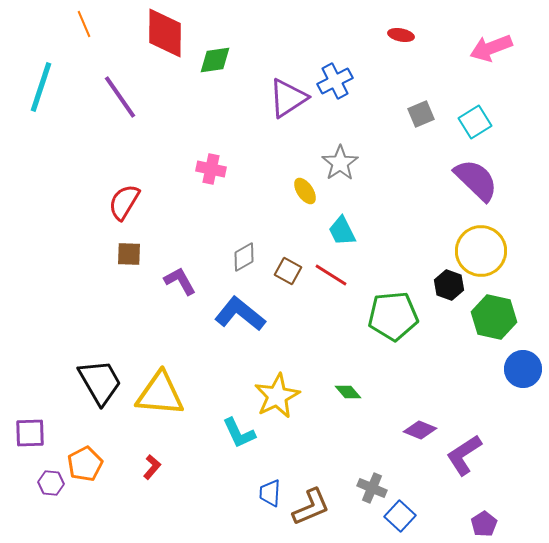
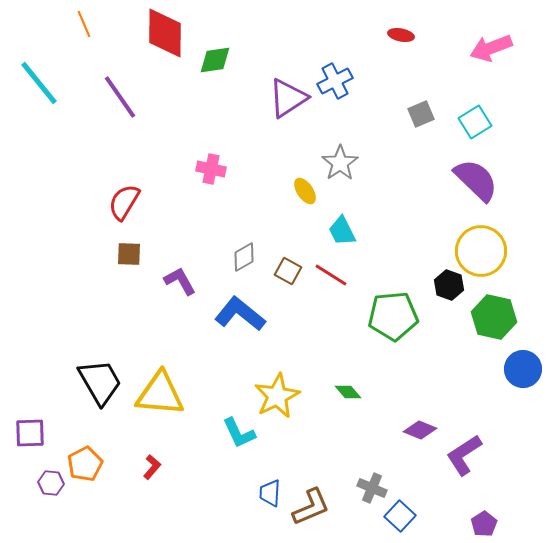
cyan line at (41, 87): moved 2 px left, 4 px up; rotated 57 degrees counterclockwise
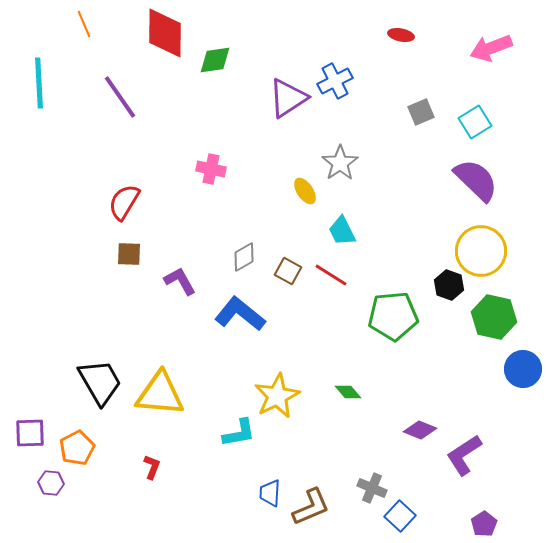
cyan line at (39, 83): rotated 36 degrees clockwise
gray square at (421, 114): moved 2 px up
cyan L-shape at (239, 433): rotated 75 degrees counterclockwise
orange pentagon at (85, 464): moved 8 px left, 16 px up
red L-shape at (152, 467): rotated 20 degrees counterclockwise
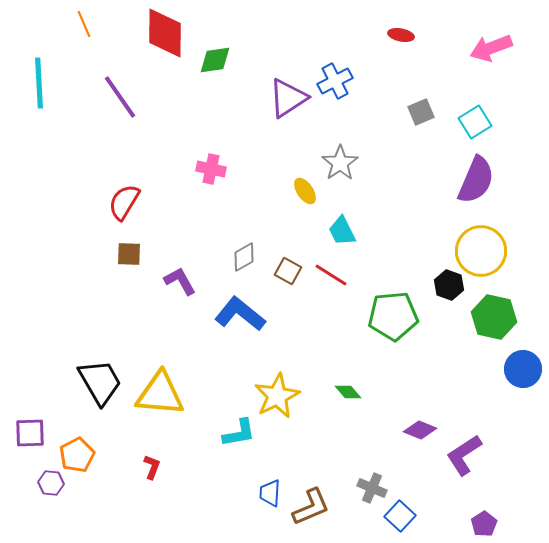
purple semicircle at (476, 180): rotated 69 degrees clockwise
orange pentagon at (77, 448): moved 7 px down
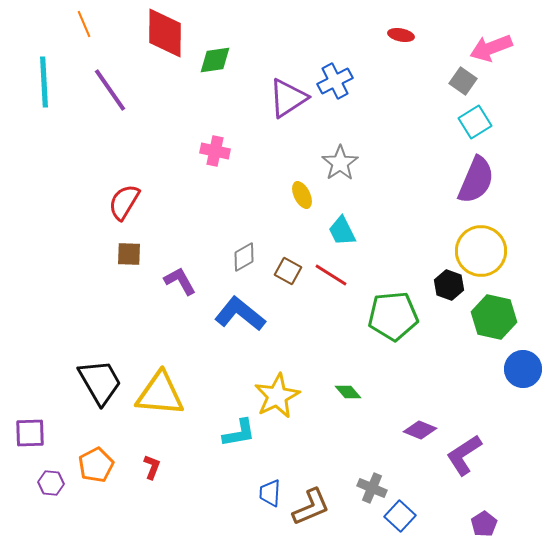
cyan line at (39, 83): moved 5 px right, 1 px up
purple line at (120, 97): moved 10 px left, 7 px up
gray square at (421, 112): moved 42 px right, 31 px up; rotated 32 degrees counterclockwise
pink cross at (211, 169): moved 4 px right, 18 px up
yellow ellipse at (305, 191): moved 3 px left, 4 px down; rotated 8 degrees clockwise
orange pentagon at (77, 455): moved 19 px right, 10 px down
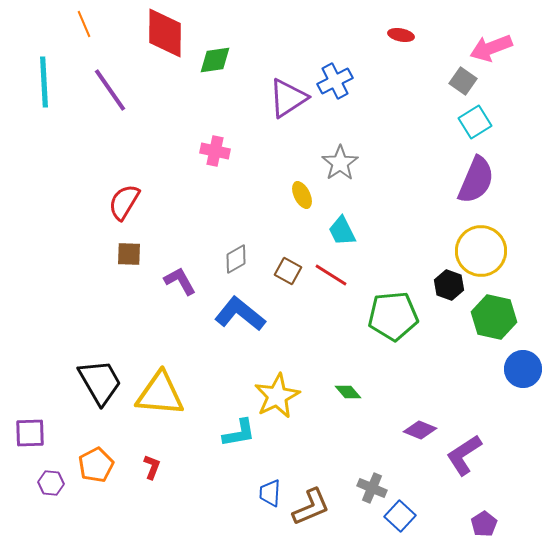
gray diamond at (244, 257): moved 8 px left, 2 px down
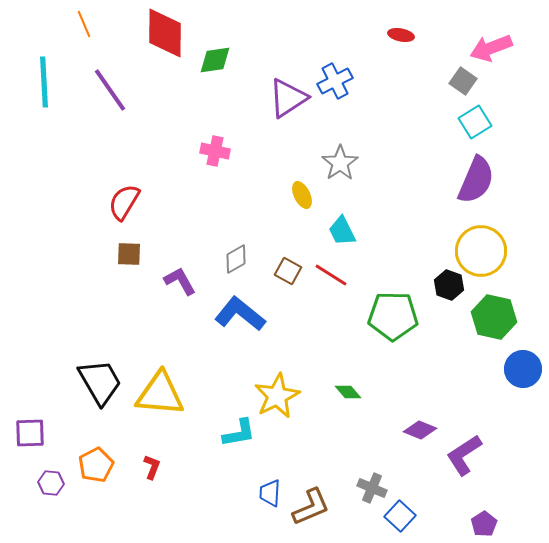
green pentagon at (393, 316): rotated 6 degrees clockwise
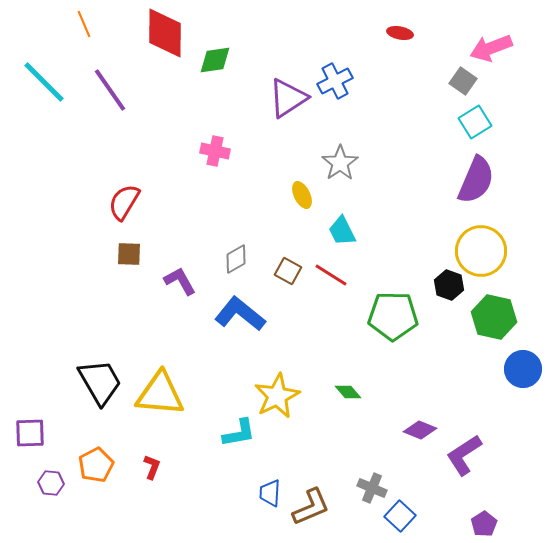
red ellipse at (401, 35): moved 1 px left, 2 px up
cyan line at (44, 82): rotated 42 degrees counterclockwise
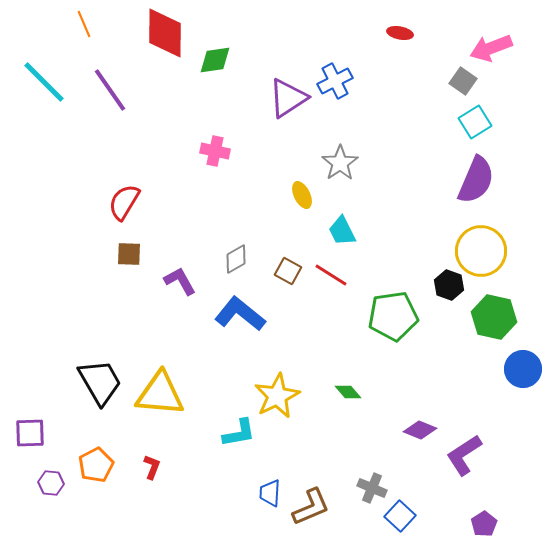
green pentagon at (393, 316): rotated 9 degrees counterclockwise
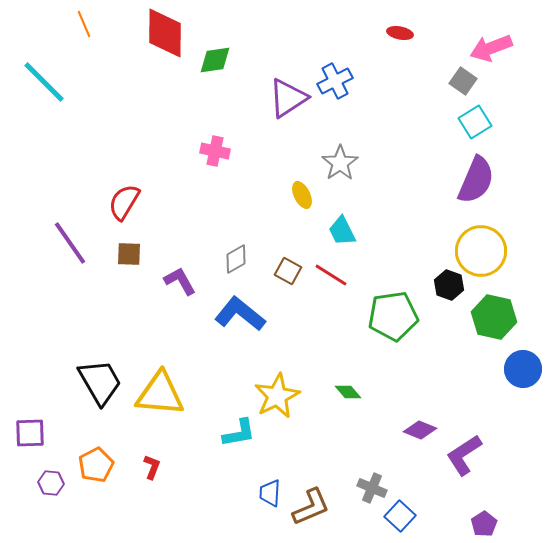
purple line at (110, 90): moved 40 px left, 153 px down
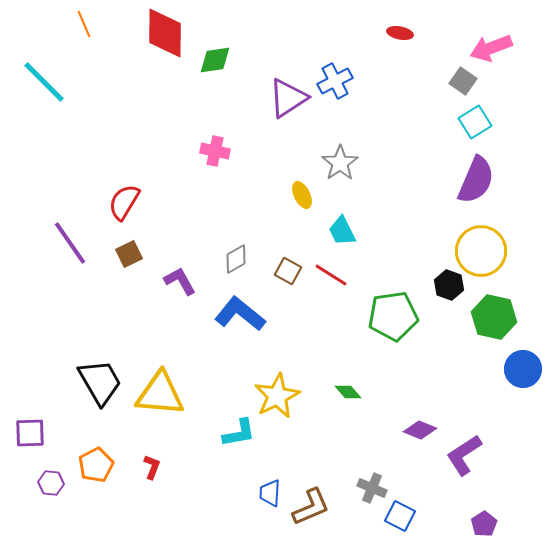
brown square at (129, 254): rotated 28 degrees counterclockwise
blue square at (400, 516): rotated 16 degrees counterclockwise
